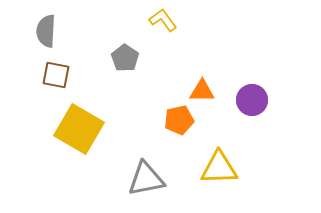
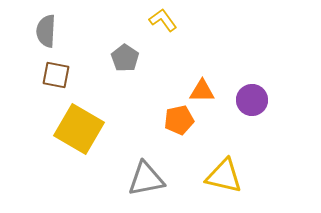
yellow triangle: moved 5 px right, 8 px down; rotated 15 degrees clockwise
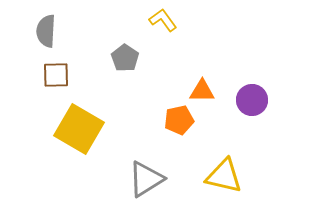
brown square: rotated 12 degrees counterclockwise
gray triangle: rotated 21 degrees counterclockwise
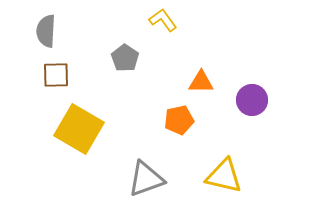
orange triangle: moved 1 px left, 9 px up
gray triangle: rotated 12 degrees clockwise
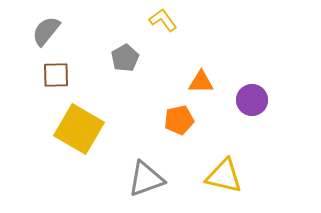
gray semicircle: rotated 36 degrees clockwise
gray pentagon: rotated 8 degrees clockwise
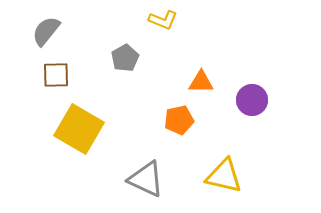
yellow L-shape: rotated 148 degrees clockwise
gray triangle: rotated 45 degrees clockwise
